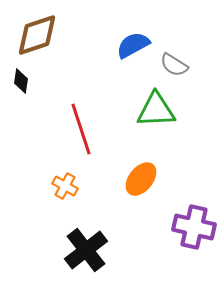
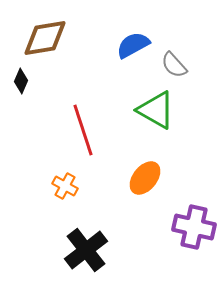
brown diamond: moved 8 px right, 3 px down; rotated 9 degrees clockwise
gray semicircle: rotated 16 degrees clockwise
black diamond: rotated 15 degrees clockwise
green triangle: rotated 33 degrees clockwise
red line: moved 2 px right, 1 px down
orange ellipse: moved 4 px right, 1 px up
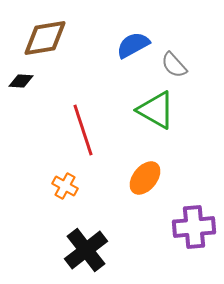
black diamond: rotated 70 degrees clockwise
purple cross: rotated 18 degrees counterclockwise
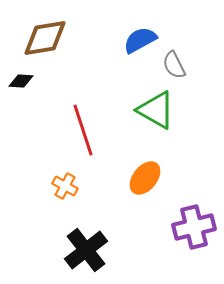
blue semicircle: moved 7 px right, 5 px up
gray semicircle: rotated 16 degrees clockwise
purple cross: rotated 9 degrees counterclockwise
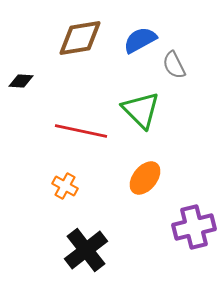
brown diamond: moved 35 px right
green triangle: moved 15 px left; rotated 15 degrees clockwise
red line: moved 2 px left, 1 px down; rotated 60 degrees counterclockwise
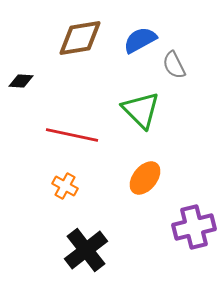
red line: moved 9 px left, 4 px down
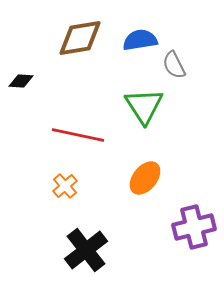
blue semicircle: rotated 20 degrees clockwise
green triangle: moved 3 px right, 4 px up; rotated 12 degrees clockwise
red line: moved 6 px right
orange cross: rotated 20 degrees clockwise
